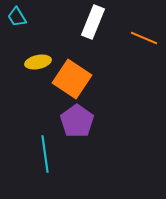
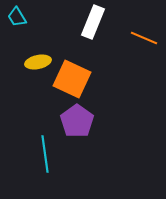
orange square: rotated 9 degrees counterclockwise
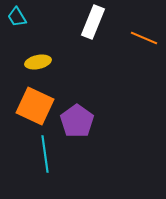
orange square: moved 37 px left, 27 px down
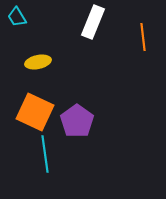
orange line: moved 1 px left, 1 px up; rotated 60 degrees clockwise
orange square: moved 6 px down
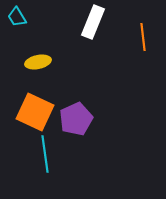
purple pentagon: moved 1 px left, 2 px up; rotated 12 degrees clockwise
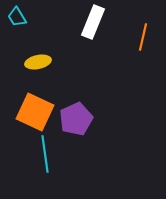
orange line: rotated 20 degrees clockwise
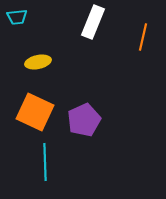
cyan trapezoid: rotated 65 degrees counterclockwise
purple pentagon: moved 8 px right, 1 px down
cyan line: moved 8 px down; rotated 6 degrees clockwise
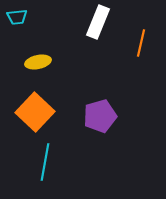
white rectangle: moved 5 px right
orange line: moved 2 px left, 6 px down
orange square: rotated 18 degrees clockwise
purple pentagon: moved 16 px right, 4 px up; rotated 8 degrees clockwise
cyan line: rotated 12 degrees clockwise
